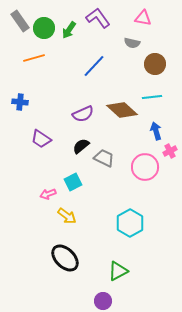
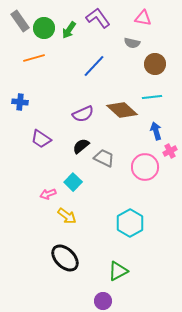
cyan square: rotated 18 degrees counterclockwise
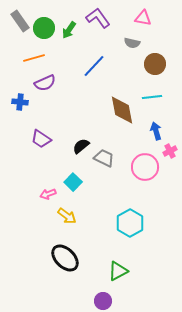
brown diamond: rotated 36 degrees clockwise
purple semicircle: moved 38 px left, 31 px up
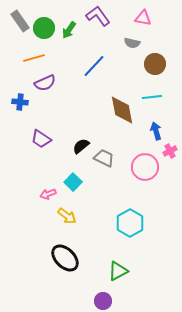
purple L-shape: moved 2 px up
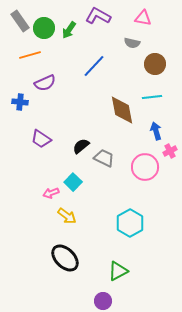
purple L-shape: rotated 25 degrees counterclockwise
orange line: moved 4 px left, 3 px up
pink arrow: moved 3 px right, 1 px up
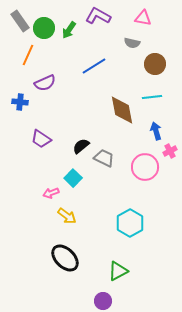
orange line: moved 2 px left; rotated 50 degrees counterclockwise
blue line: rotated 15 degrees clockwise
cyan square: moved 4 px up
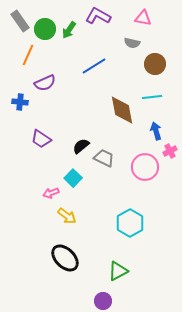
green circle: moved 1 px right, 1 px down
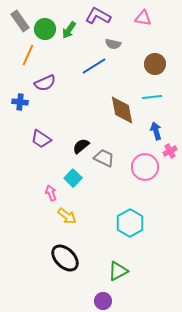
gray semicircle: moved 19 px left, 1 px down
pink arrow: rotated 91 degrees clockwise
